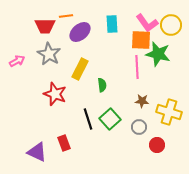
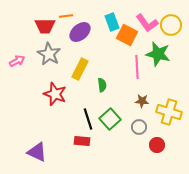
cyan rectangle: moved 2 px up; rotated 18 degrees counterclockwise
orange square: moved 14 px left, 5 px up; rotated 25 degrees clockwise
red rectangle: moved 18 px right, 2 px up; rotated 63 degrees counterclockwise
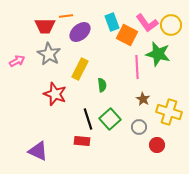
brown star: moved 1 px right, 2 px up; rotated 24 degrees clockwise
purple triangle: moved 1 px right, 1 px up
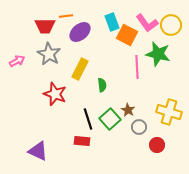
brown star: moved 15 px left, 11 px down
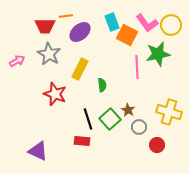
green star: rotated 25 degrees counterclockwise
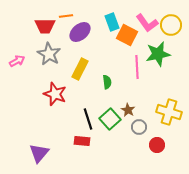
green semicircle: moved 5 px right, 3 px up
purple triangle: moved 1 px right, 2 px down; rotated 45 degrees clockwise
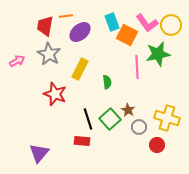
red trapezoid: rotated 100 degrees clockwise
yellow cross: moved 2 px left, 6 px down
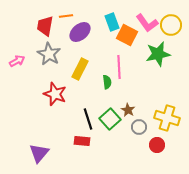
pink line: moved 18 px left
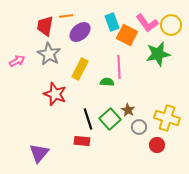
green semicircle: rotated 80 degrees counterclockwise
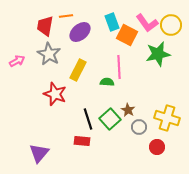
yellow rectangle: moved 2 px left, 1 px down
red circle: moved 2 px down
